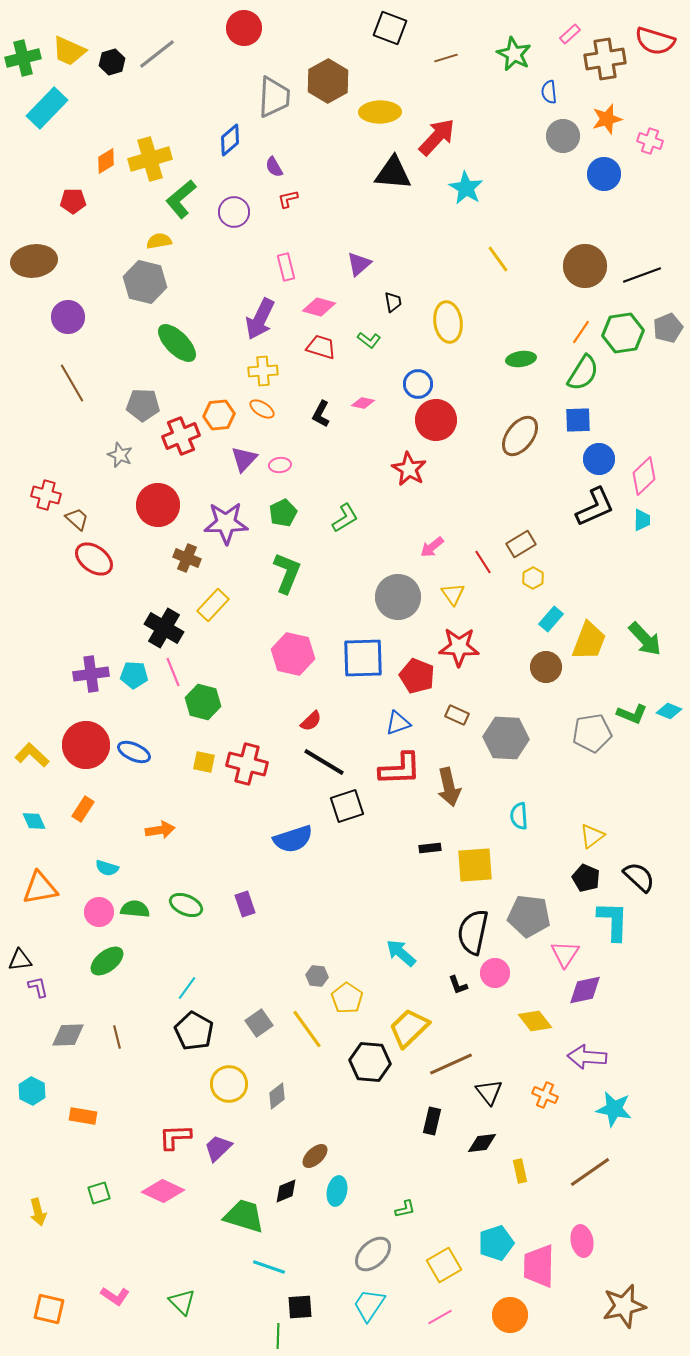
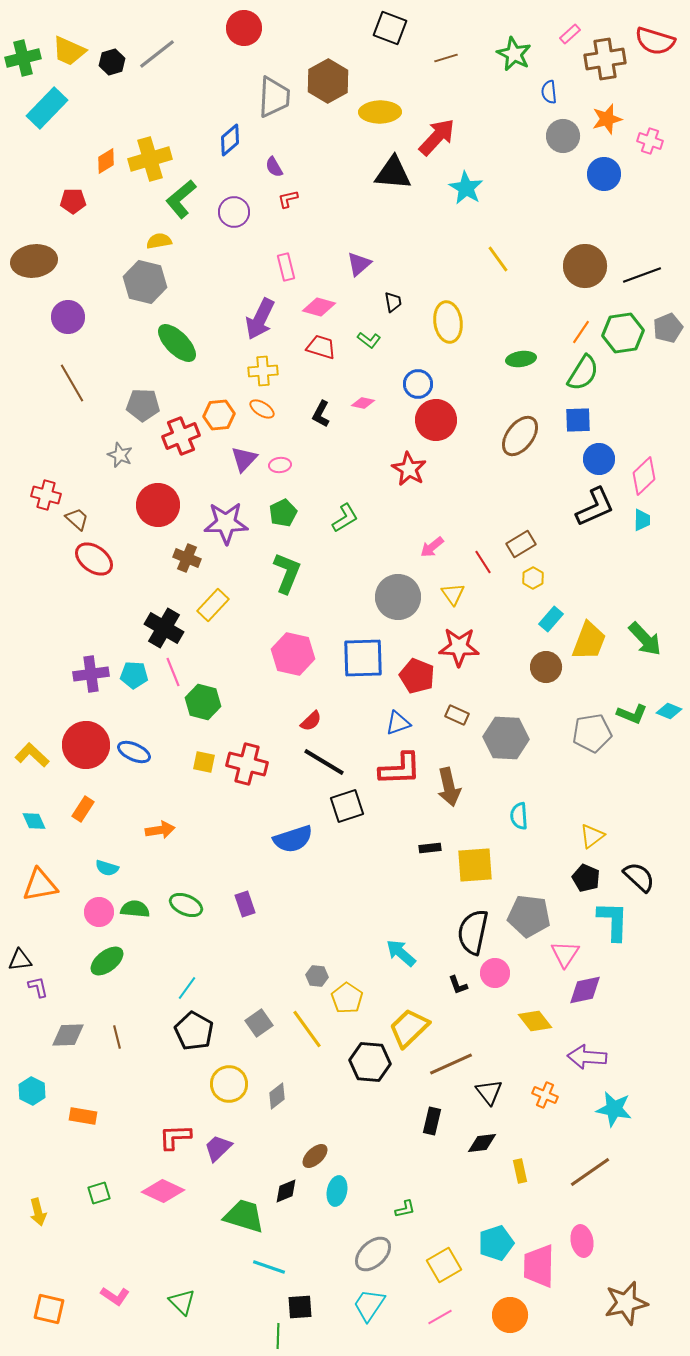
orange triangle at (40, 888): moved 3 px up
brown star at (624, 1306): moved 2 px right, 3 px up
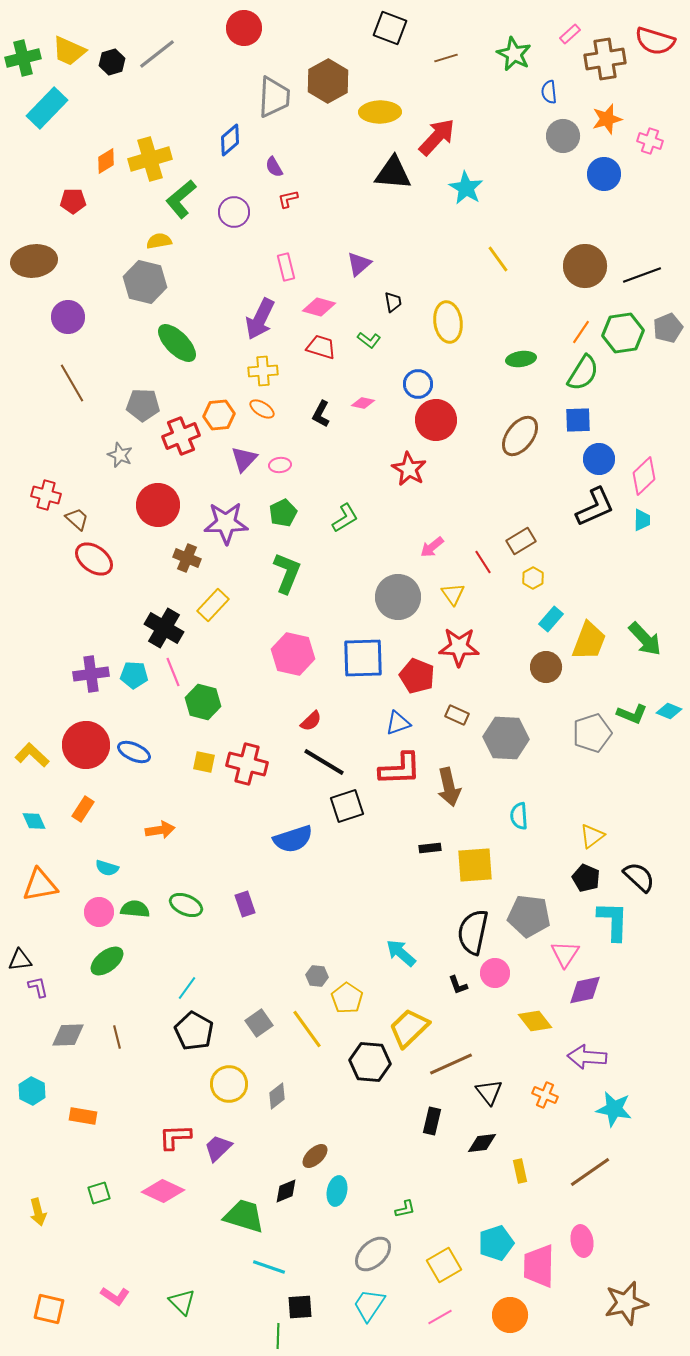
brown rectangle at (521, 544): moved 3 px up
gray pentagon at (592, 733): rotated 9 degrees counterclockwise
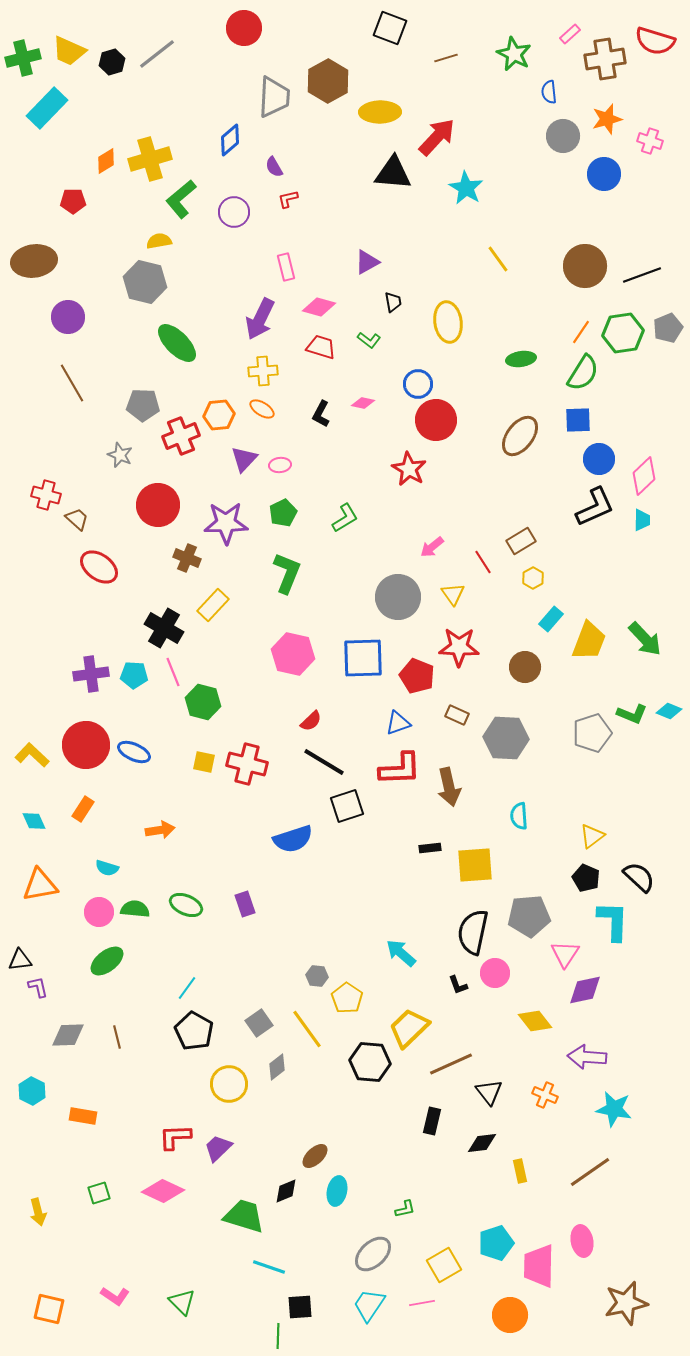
purple triangle at (359, 264): moved 8 px right, 2 px up; rotated 12 degrees clockwise
red ellipse at (94, 559): moved 5 px right, 8 px down
brown circle at (546, 667): moved 21 px left
gray pentagon at (529, 916): rotated 12 degrees counterclockwise
gray diamond at (277, 1096): moved 29 px up
pink line at (440, 1317): moved 18 px left, 14 px up; rotated 20 degrees clockwise
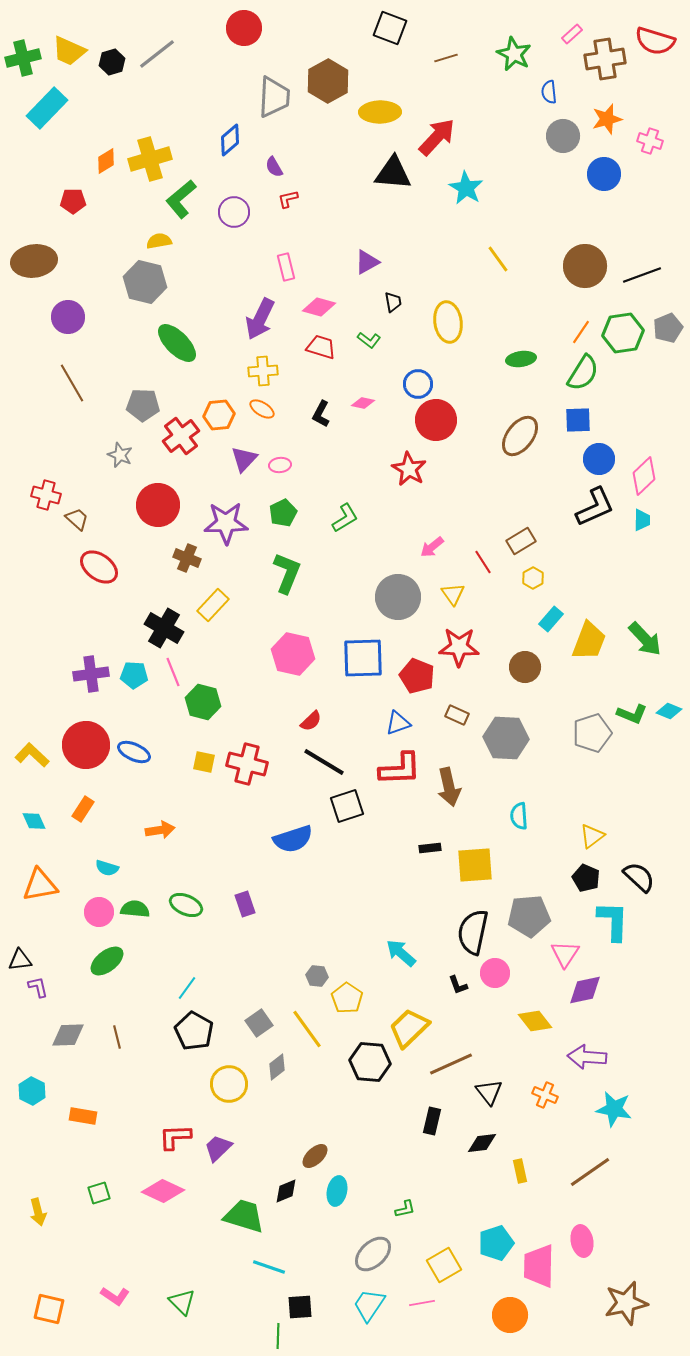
pink rectangle at (570, 34): moved 2 px right
red cross at (181, 436): rotated 15 degrees counterclockwise
